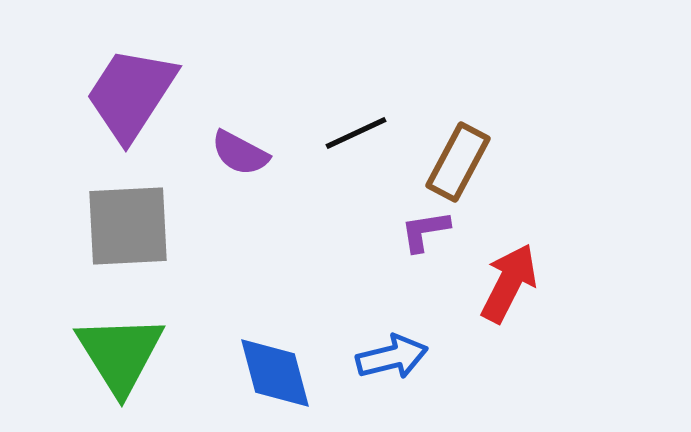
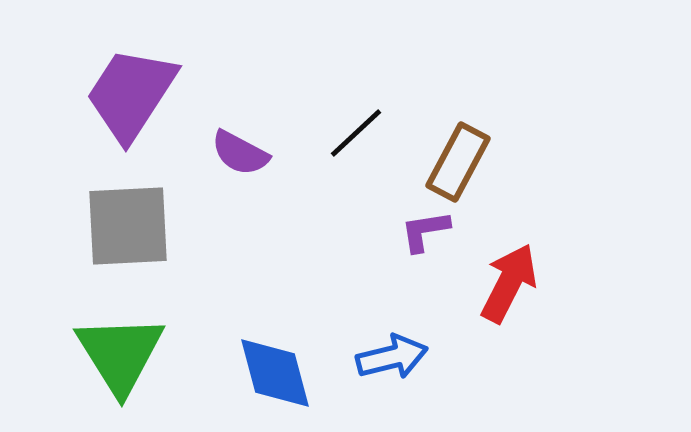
black line: rotated 18 degrees counterclockwise
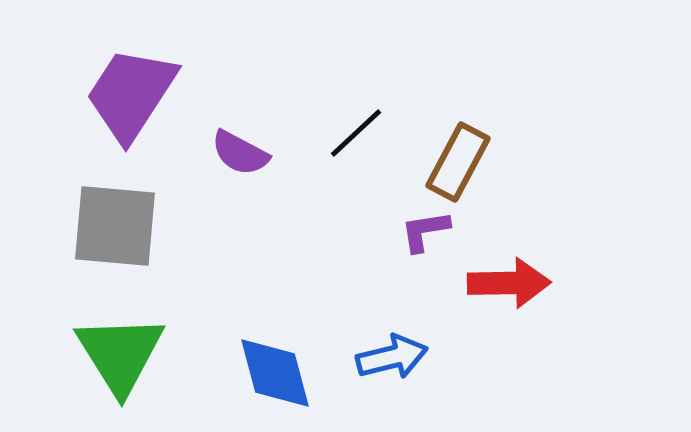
gray square: moved 13 px left; rotated 8 degrees clockwise
red arrow: rotated 62 degrees clockwise
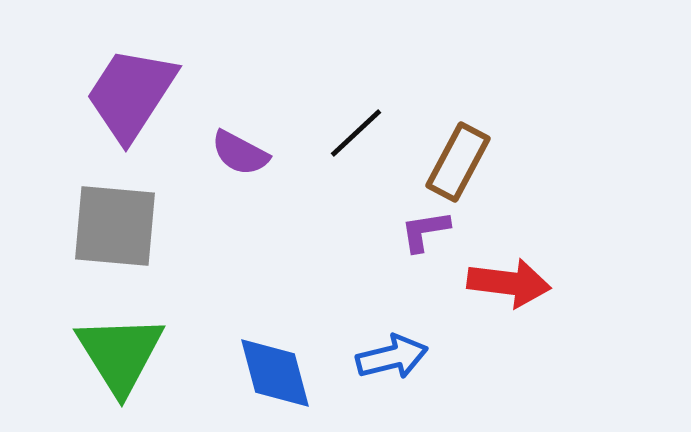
red arrow: rotated 8 degrees clockwise
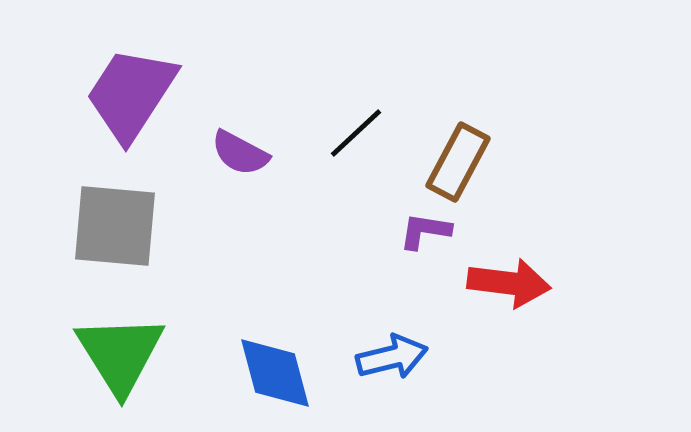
purple L-shape: rotated 18 degrees clockwise
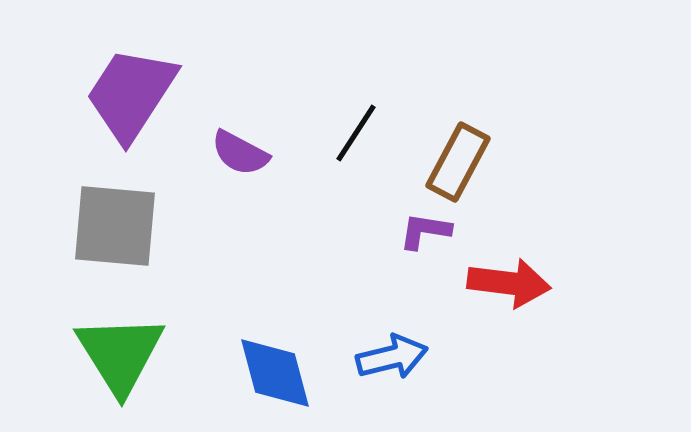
black line: rotated 14 degrees counterclockwise
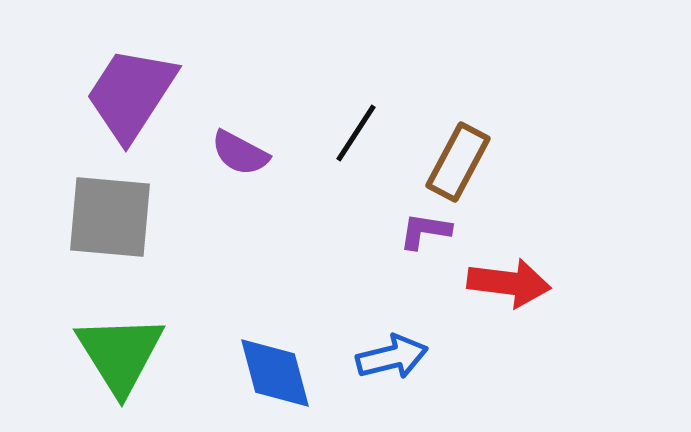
gray square: moved 5 px left, 9 px up
